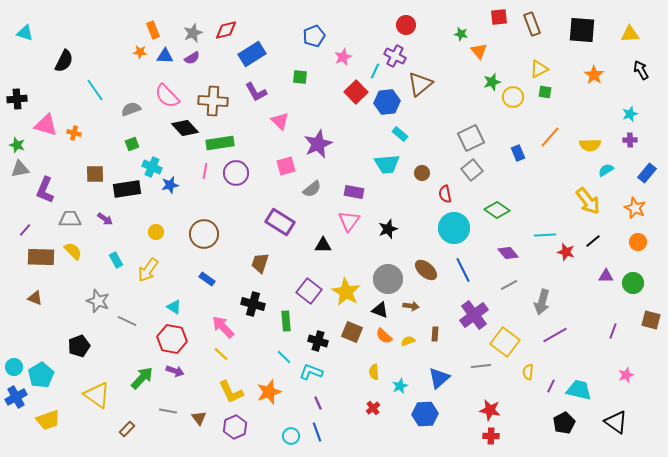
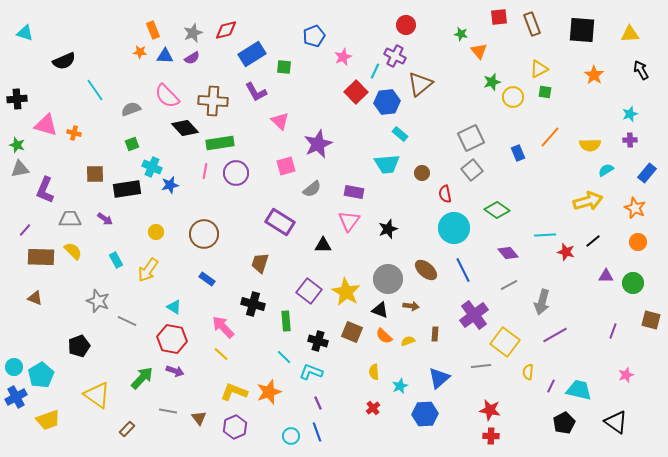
black semicircle at (64, 61): rotated 40 degrees clockwise
green square at (300, 77): moved 16 px left, 10 px up
yellow arrow at (588, 201): rotated 68 degrees counterclockwise
yellow L-shape at (231, 392): moved 3 px right; rotated 136 degrees clockwise
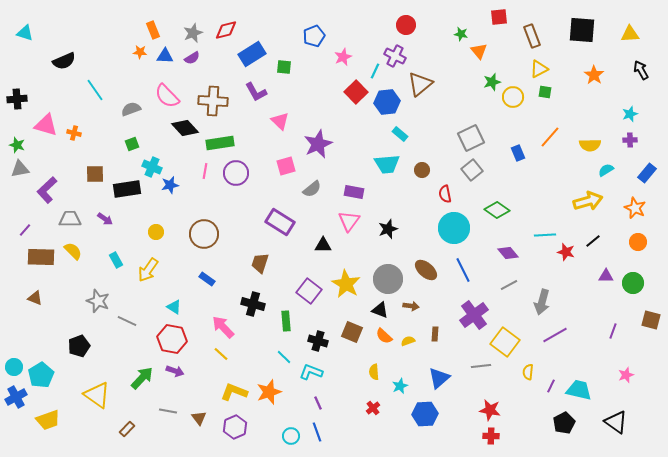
brown rectangle at (532, 24): moved 12 px down
brown circle at (422, 173): moved 3 px up
purple L-shape at (45, 190): moved 2 px right; rotated 24 degrees clockwise
yellow star at (346, 292): moved 8 px up
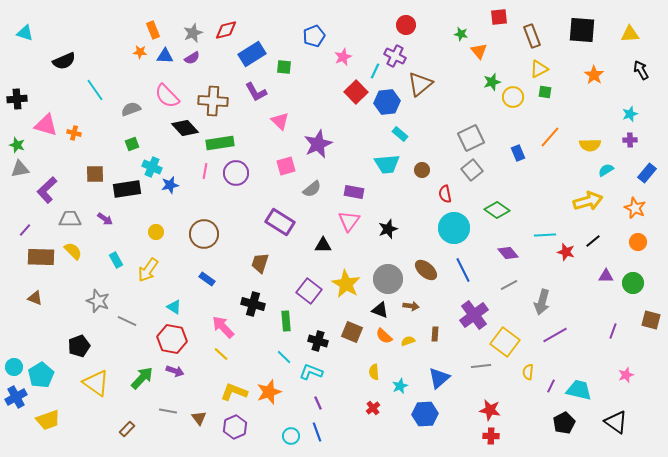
yellow triangle at (97, 395): moved 1 px left, 12 px up
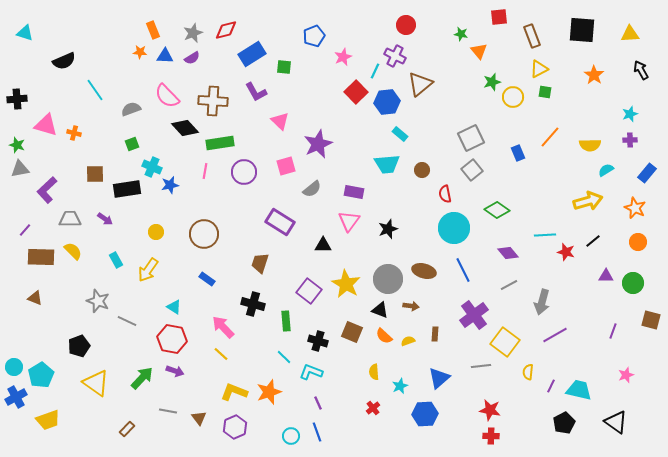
purple circle at (236, 173): moved 8 px right, 1 px up
brown ellipse at (426, 270): moved 2 px left, 1 px down; rotated 25 degrees counterclockwise
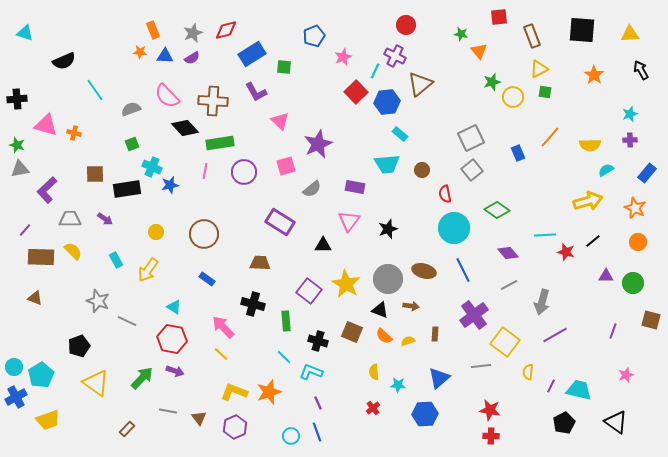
purple rectangle at (354, 192): moved 1 px right, 5 px up
brown trapezoid at (260, 263): rotated 75 degrees clockwise
cyan star at (400, 386): moved 2 px left, 1 px up; rotated 28 degrees clockwise
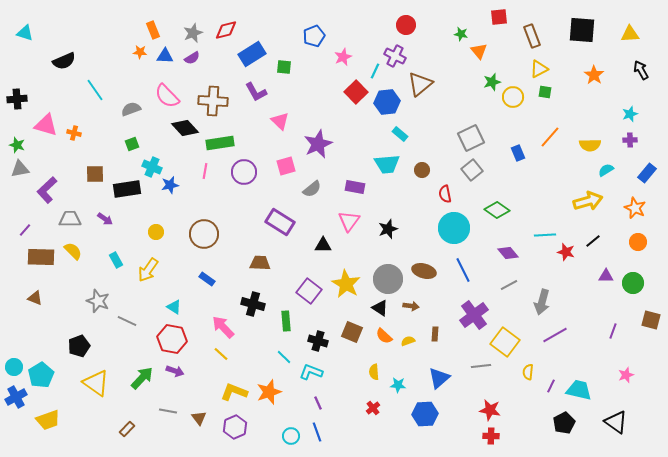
black triangle at (380, 310): moved 2 px up; rotated 12 degrees clockwise
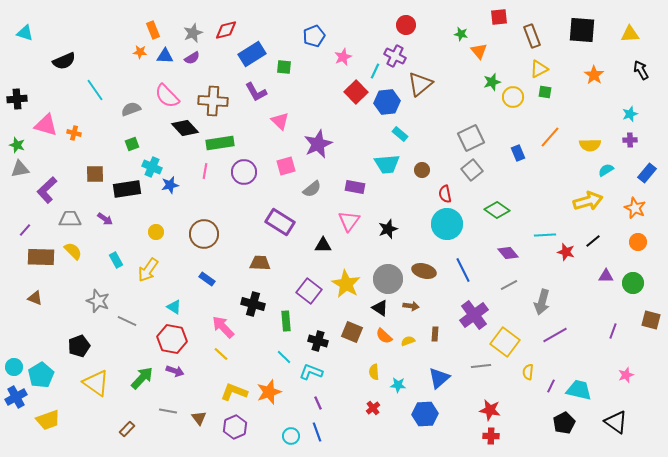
cyan circle at (454, 228): moved 7 px left, 4 px up
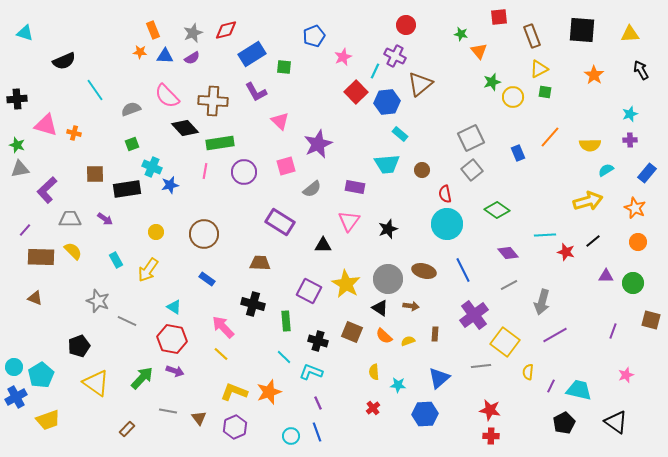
purple square at (309, 291): rotated 10 degrees counterclockwise
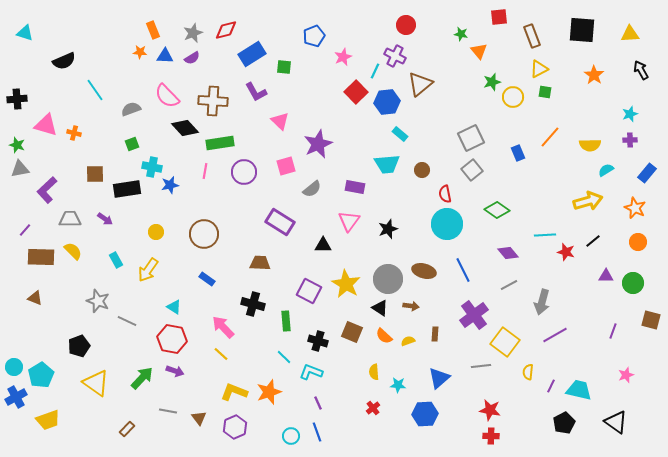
cyan cross at (152, 167): rotated 12 degrees counterclockwise
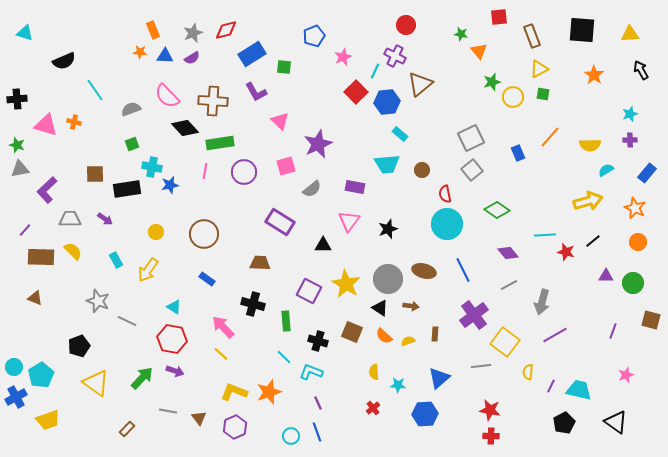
green square at (545, 92): moved 2 px left, 2 px down
orange cross at (74, 133): moved 11 px up
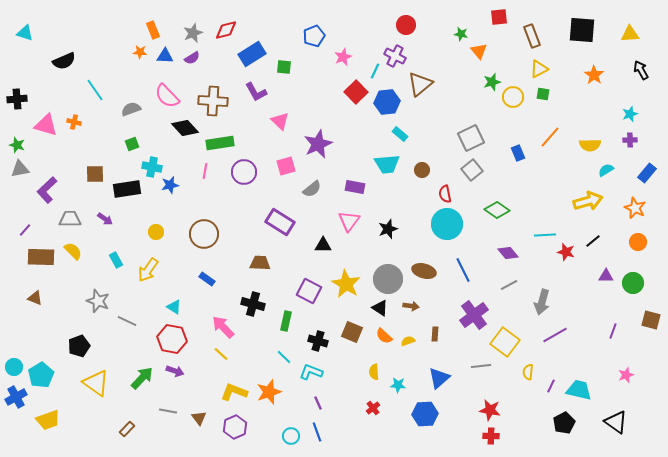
green rectangle at (286, 321): rotated 18 degrees clockwise
